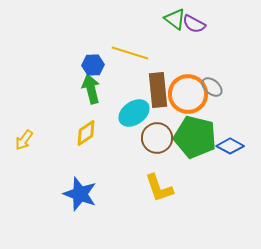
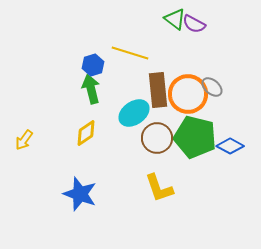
blue hexagon: rotated 15 degrees counterclockwise
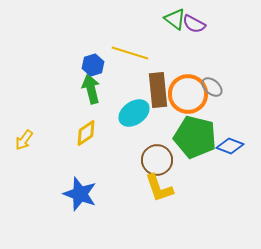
brown circle: moved 22 px down
blue diamond: rotated 8 degrees counterclockwise
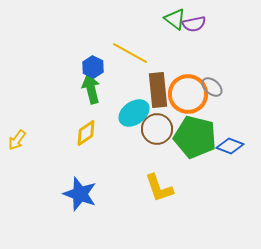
purple semicircle: rotated 40 degrees counterclockwise
yellow line: rotated 12 degrees clockwise
blue hexagon: moved 2 px down; rotated 15 degrees counterclockwise
yellow arrow: moved 7 px left
brown circle: moved 31 px up
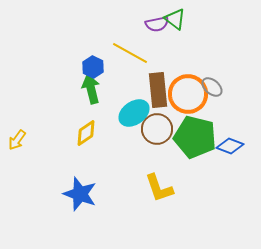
purple semicircle: moved 37 px left
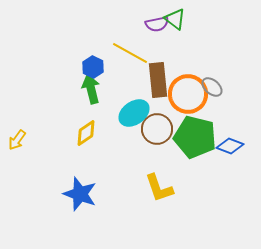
brown rectangle: moved 10 px up
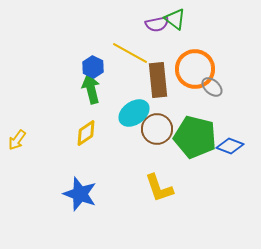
orange circle: moved 7 px right, 25 px up
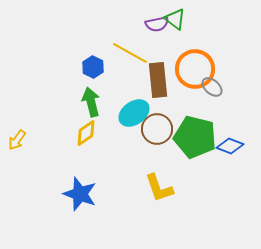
green arrow: moved 13 px down
